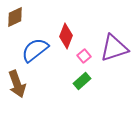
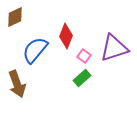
blue semicircle: rotated 12 degrees counterclockwise
pink square: rotated 16 degrees counterclockwise
green rectangle: moved 3 px up
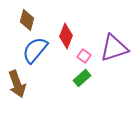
brown diamond: moved 12 px right, 3 px down; rotated 50 degrees counterclockwise
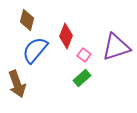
purple triangle: moved 2 px right, 1 px up
pink square: moved 1 px up
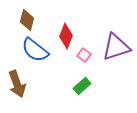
blue semicircle: rotated 92 degrees counterclockwise
green rectangle: moved 8 px down
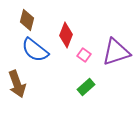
red diamond: moved 1 px up
purple triangle: moved 5 px down
green rectangle: moved 4 px right, 1 px down
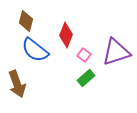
brown diamond: moved 1 px left, 1 px down
green rectangle: moved 9 px up
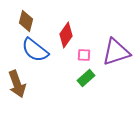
red diamond: rotated 15 degrees clockwise
pink square: rotated 32 degrees counterclockwise
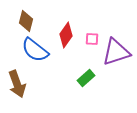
pink square: moved 8 px right, 16 px up
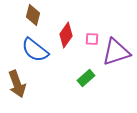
brown diamond: moved 7 px right, 6 px up
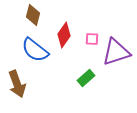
red diamond: moved 2 px left
